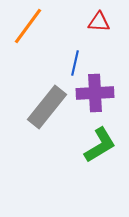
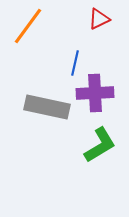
red triangle: moved 3 px up; rotated 30 degrees counterclockwise
gray rectangle: rotated 63 degrees clockwise
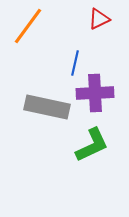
green L-shape: moved 8 px left; rotated 6 degrees clockwise
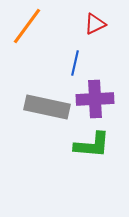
red triangle: moved 4 px left, 5 px down
orange line: moved 1 px left
purple cross: moved 6 px down
green L-shape: rotated 30 degrees clockwise
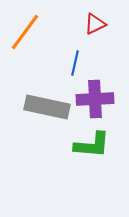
orange line: moved 2 px left, 6 px down
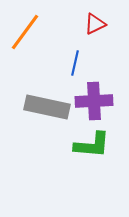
purple cross: moved 1 px left, 2 px down
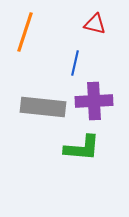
red triangle: rotated 40 degrees clockwise
orange line: rotated 18 degrees counterclockwise
gray rectangle: moved 4 px left; rotated 6 degrees counterclockwise
green L-shape: moved 10 px left, 3 px down
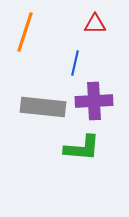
red triangle: rotated 15 degrees counterclockwise
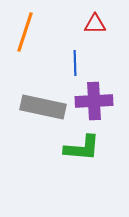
blue line: rotated 15 degrees counterclockwise
gray rectangle: rotated 6 degrees clockwise
